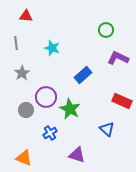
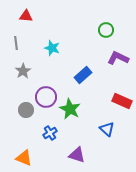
gray star: moved 1 px right, 2 px up
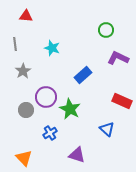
gray line: moved 1 px left, 1 px down
orange triangle: rotated 24 degrees clockwise
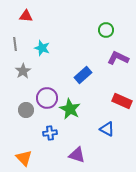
cyan star: moved 10 px left
purple circle: moved 1 px right, 1 px down
blue triangle: rotated 14 degrees counterclockwise
blue cross: rotated 24 degrees clockwise
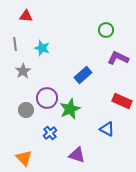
green star: rotated 20 degrees clockwise
blue cross: rotated 32 degrees counterclockwise
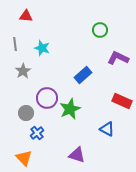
green circle: moved 6 px left
gray circle: moved 3 px down
blue cross: moved 13 px left
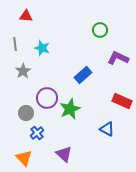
purple triangle: moved 13 px left, 1 px up; rotated 24 degrees clockwise
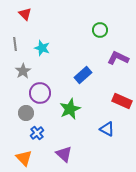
red triangle: moved 1 px left, 2 px up; rotated 40 degrees clockwise
purple circle: moved 7 px left, 5 px up
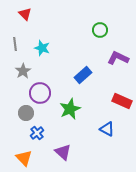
purple triangle: moved 1 px left, 2 px up
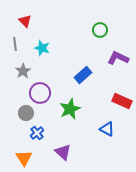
red triangle: moved 7 px down
orange triangle: rotated 12 degrees clockwise
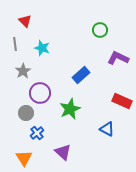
blue rectangle: moved 2 px left
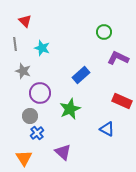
green circle: moved 4 px right, 2 px down
gray star: rotated 21 degrees counterclockwise
gray circle: moved 4 px right, 3 px down
